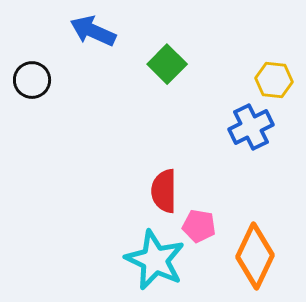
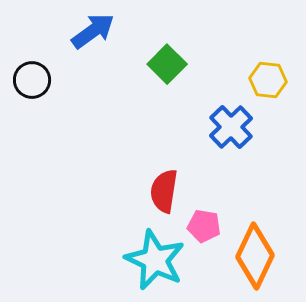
blue arrow: rotated 120 degrees clockwise
yellow hexagon: moved 6 px left
blue cross: moved 20 px left; rotated 18 degrees counterclockwise
red semicircle: rotated 9 degrees clockwise
pink pentagon: moved 5 px right
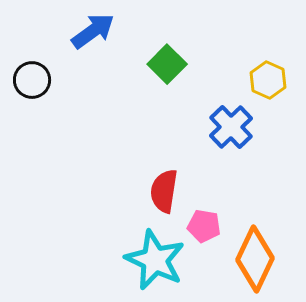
yellow hexagon: rotated 18 degrees clockwise
orange diamond: moved 3 px down
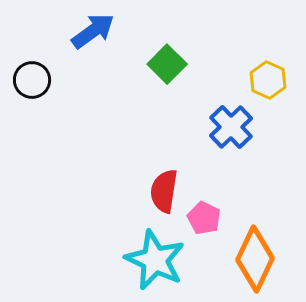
pink pentagon: moved 8 px up; rotated 16 degrees clockwise
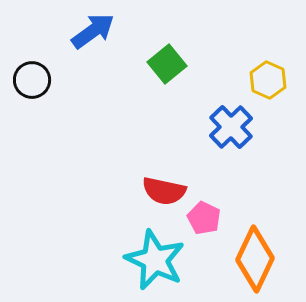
green square: rotated 6 degrees clockwise
red semicircle: rotated 87 degrees counterclockwise
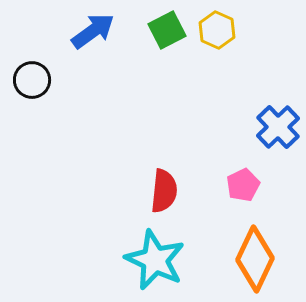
green square: moved 34 px up; rotated 12 degrees clockwise
yellow hexagon: moved 51 px left, 50 px up
blue cross: moved 47 px right
red semicircle: rotated 96 degrees counterclockwise
pink pentagon: moved 39 px right, 33 px up; rotated 20 degrees clockwise
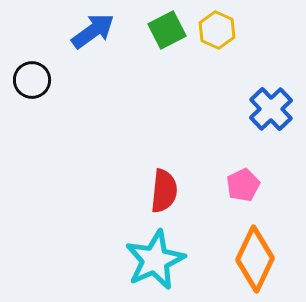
blue cross: moved 7 px left, 18 px up
cyan star: rotated 22 degrees clockwise
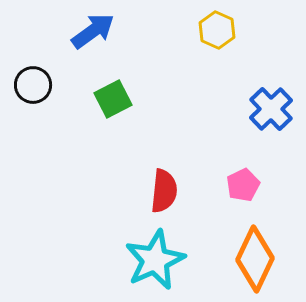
green square: moved 54 px left, 69 px down
black circle: moved 1 px right, 5 px down
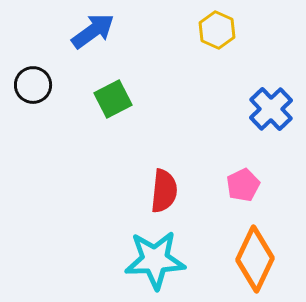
cyan star: rotated 22 degrees clockwise
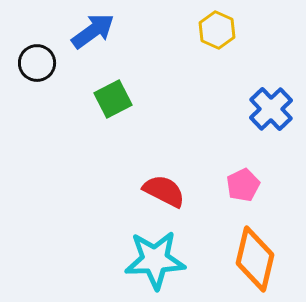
black circle: moved 4 px right, 22 px up
red semicircle: rotated 69 degrees counterclockwise
orange diamond: rotated 12 degrees counterclockwise
